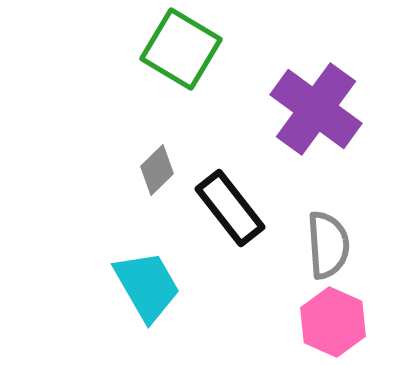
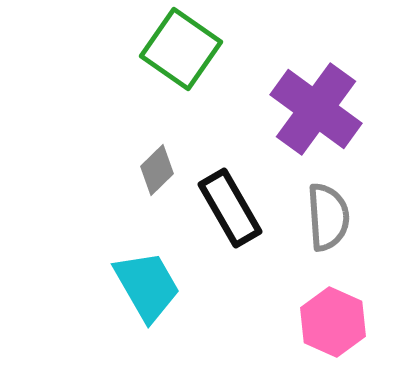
green square: rotated 4 degrees clockwise
black rectangle: rotated 8 degrees clockwise
gray semicircle: moved 28 px up
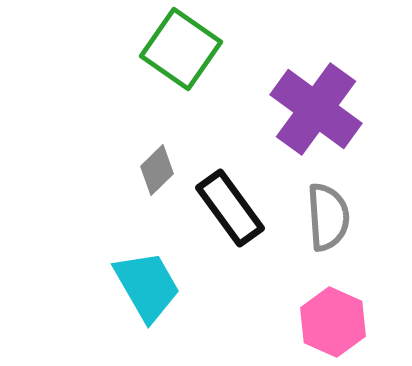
black rectangle: rotated 6 degrees counterclockwise
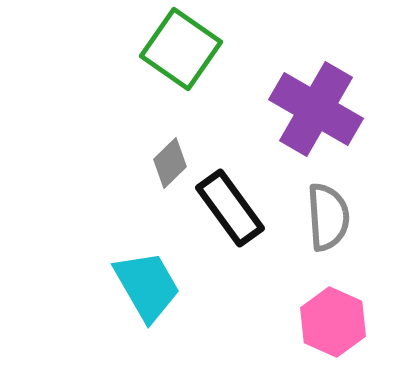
purple cross: rotated 6 degrees counterclockwise
gray diamond: moved 13 px right, 7 px up
